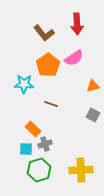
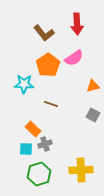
green hexagon: moved 4 px down
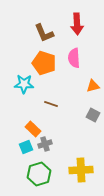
brown L-shape: rotated 15 degrees clockwise
pink semicircle: rotated 120 degrees clockwise
orange pentagon: moved 4 px left, 2 px up; rotated 20 degrees counterclockwise
cyan square: moved 2 px up; rotated 24 degrees counterclockwise
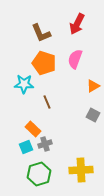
red arrow: rotated 30 degrees clockwise
brown L-shape: moved 3 px left
pink semicircle: moved 1 px right, 1 px down; rotated 24 degrees clockwise
orange triangle: rotated 16 degrees counterclockwise
brown line: moved 4 px left, 2 px up; rotated 48 degrees clockwise
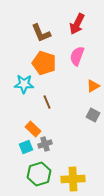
pink semicircle: moved 2 px right, 3 px up
yellow cross: moved 8 px left, 9 px down
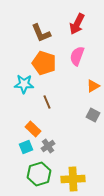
gray cross: moved 3 px right, 2 px down; rotated 16 degrees counterclockwise
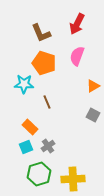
orange rectangle: moved 3 px left, 2 px up
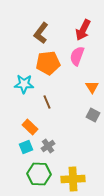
red arrow: moved 6 px right, 6 px down
brown L-shape: rotated 60 degrees clockwise
orange pentagon: moved 4 px right; rotated 25 degrees counterclockwise
orange triangle: moved 1 px left, 1 px down; rotated 32 degrees counterclockwise
green hexagon: rotated 20 degrees clockwise
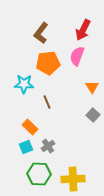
gray square: rotated 16 degrees clockwise
